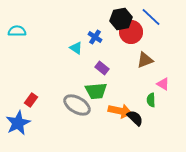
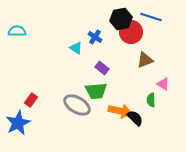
blue line: rotated 25 degrees counterclockwise
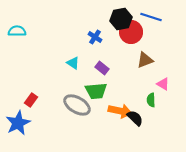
cyan triangle: moved 3 px left, 15 px down
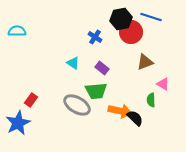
brown triangle: moved 2 px down
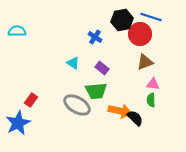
black hexagon: moved 1 px right, 1 px down
red circle: moved 9 px right, 2 px down
pink triangle: moved 10 px left; rotated 24 degrees counterclockwise
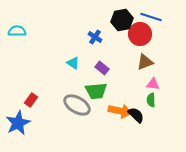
black semicircle: moved 1 px right, 3 px up
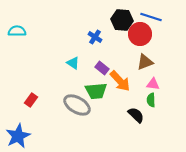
black hexagon: rotated 15 degrees clockwise
orange arrow: moved 30 px up; rotated 35 degrees clockwise
blue star: moved 13 px down
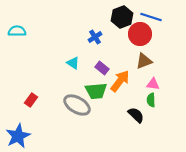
black hexagon: moved 3 px up; rotated 25 degrees counterclockwise
blue cross: rotated 24 degrees clockwise
brown triangle: moved 1 px left, 1 px up
orange arrow: rotated 100 degrees counterclockwise
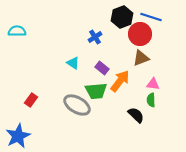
brown triangle: moved 3 px left, 3 px up
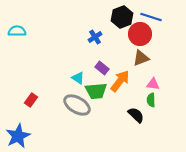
cyan triangle: moved 5 px right, 15 px down
